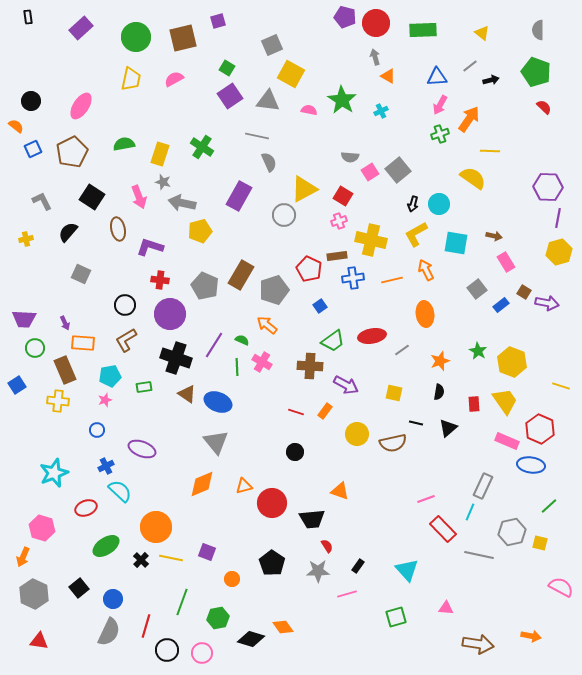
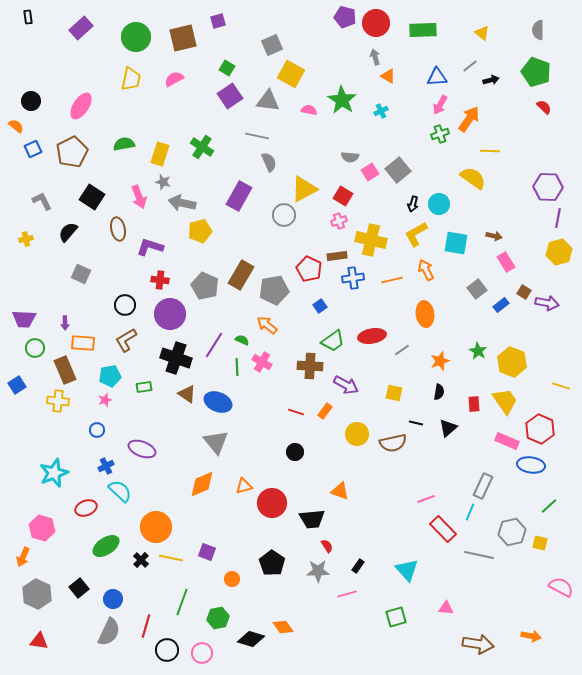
gray pentagon at (274, 290): rotated 8 degrees clockwise
purple arrow at (65, 323): rotated 24 degrees clockwise
gray hexagon at (34, 594): moved 3 px right
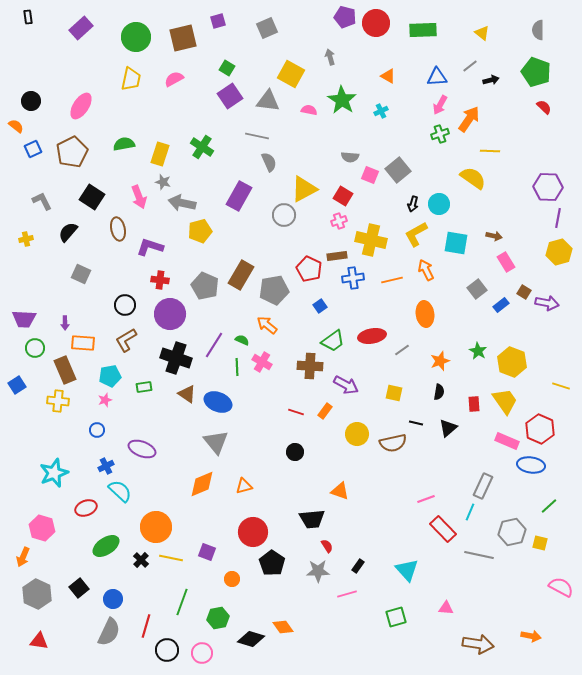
gray square at (272, 45): moved 5 px left, 17 px up
gray arrow at (375, 57): moved 45 px left
pink square at (370, 172): moved 3 px down; rotated 36 degrees counterclockwise
red circle at (272, 503): moved 19 px left, 29 px down
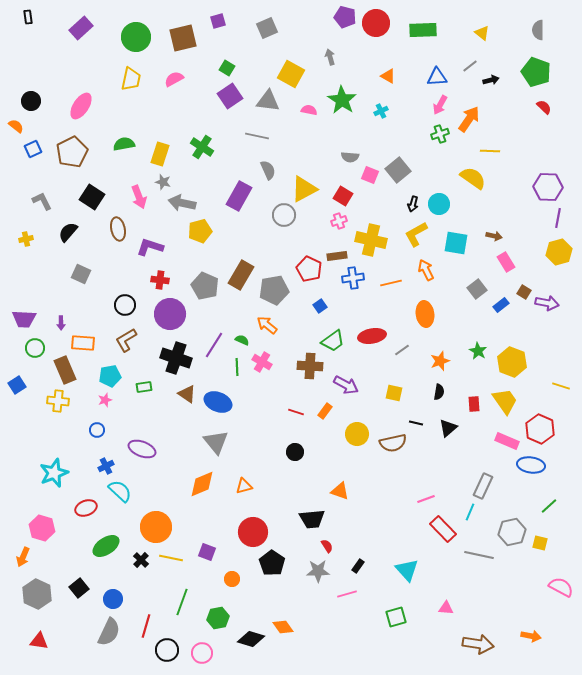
gray semicircle at (269, 162): moved 1 px left, 8 px down
orange line at (392, 280): moved 1 px left, 3 px down
purple arrow at (65, 323): moved 4 px left
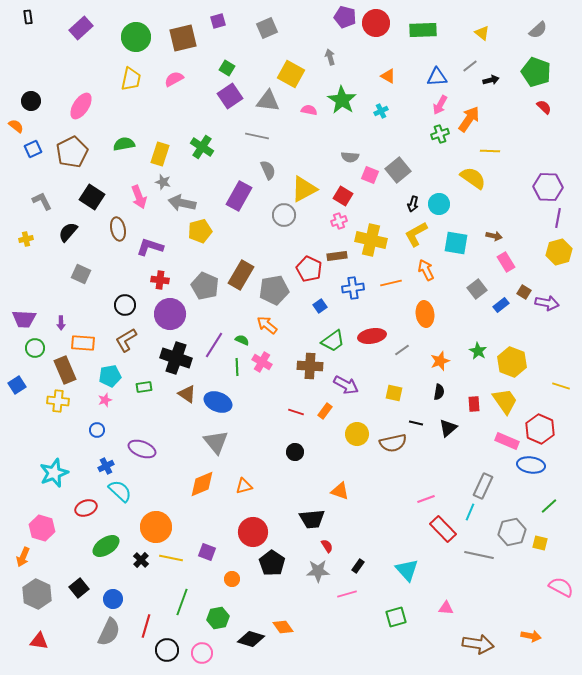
gray semicircle at (538, 30): rotated 132 degrees counterclockwise
blue cross at (353, 278): moved 10 px down
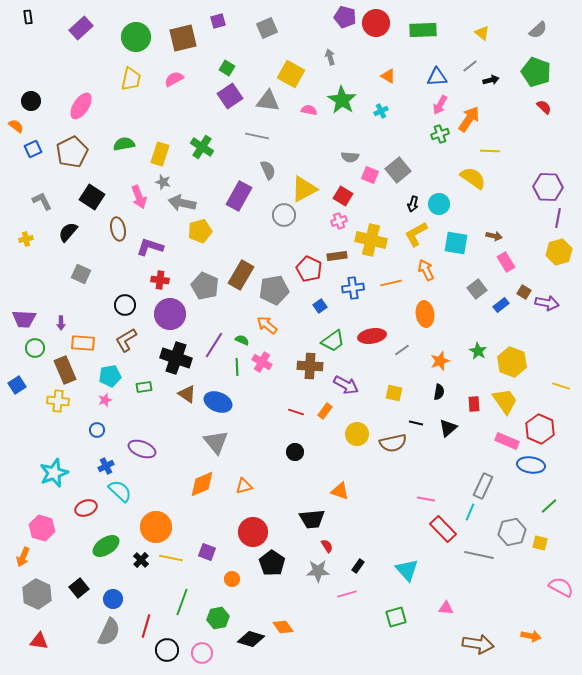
pink line at (426, 499): rotated 30 degrees clockwise
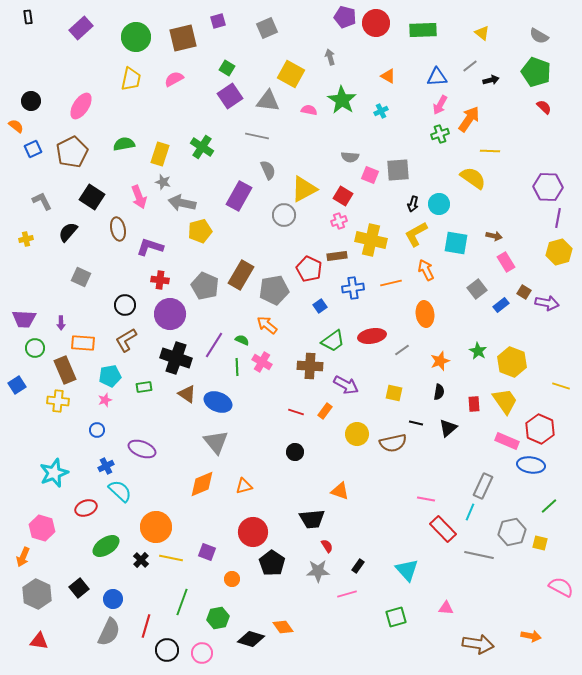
gray semicircle at (538, 30): moved 1 px right, 6 px down; rotated 72 degrees clockwise
gray square at (398, 170): rotated 35 degrees clockwise
gray square at (81, 274): moved 3 px down
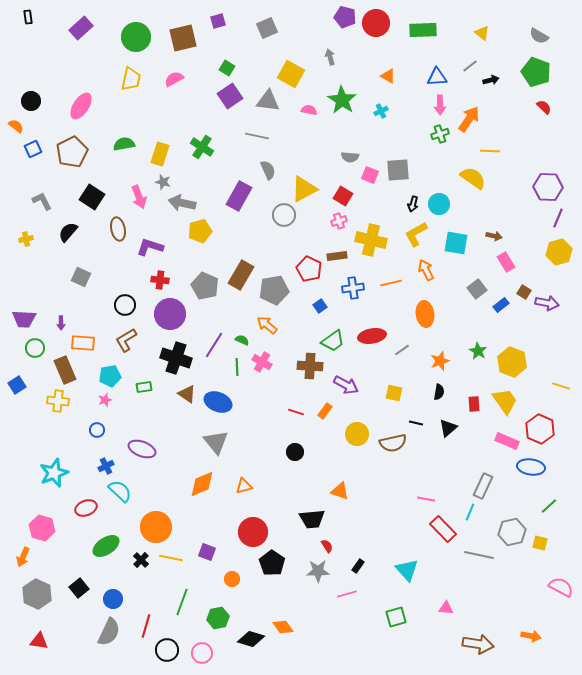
pink arrow at (440, 105): rotated 30 degrees counterclockwise
purple line at (558, 218): rotated 12 degrees clockwise
blue ellipse at (531, 465): moved 2 px down
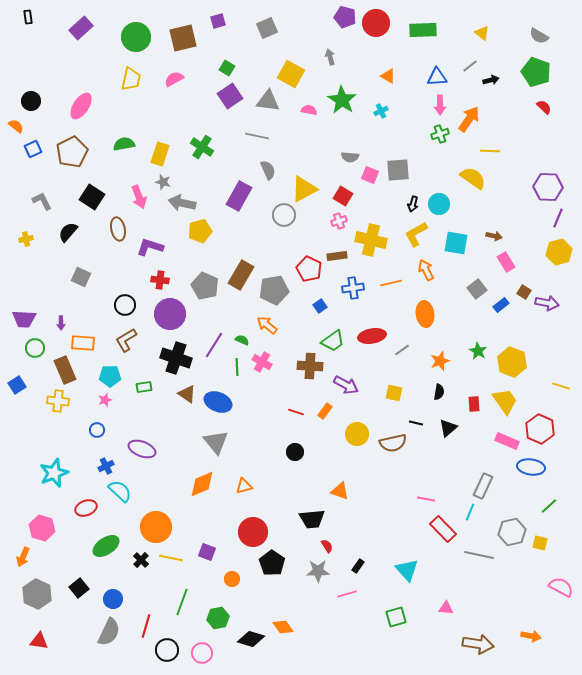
cyan pentagon at (110, 376): rotated 10 degrees clockwise
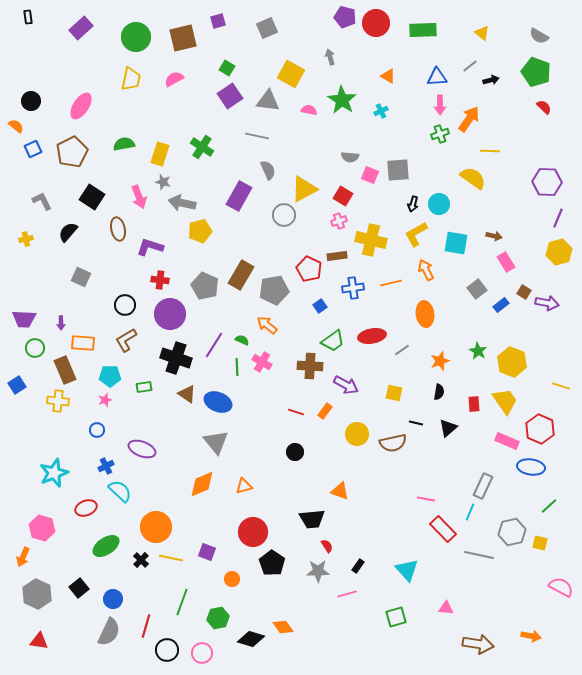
purple hexagon at (548, 187): moved 1 px left, 5 px up
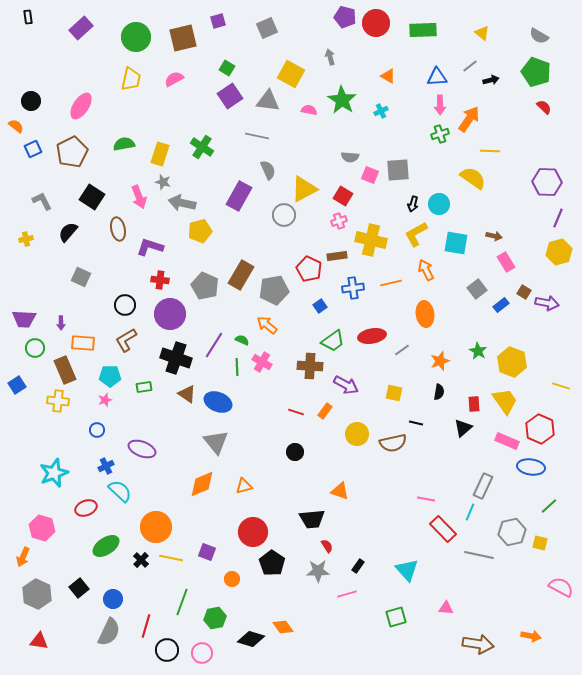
black triangle at (448, 428): moved 15 px right
green hexagon at (218, 618): moved 3 px left
